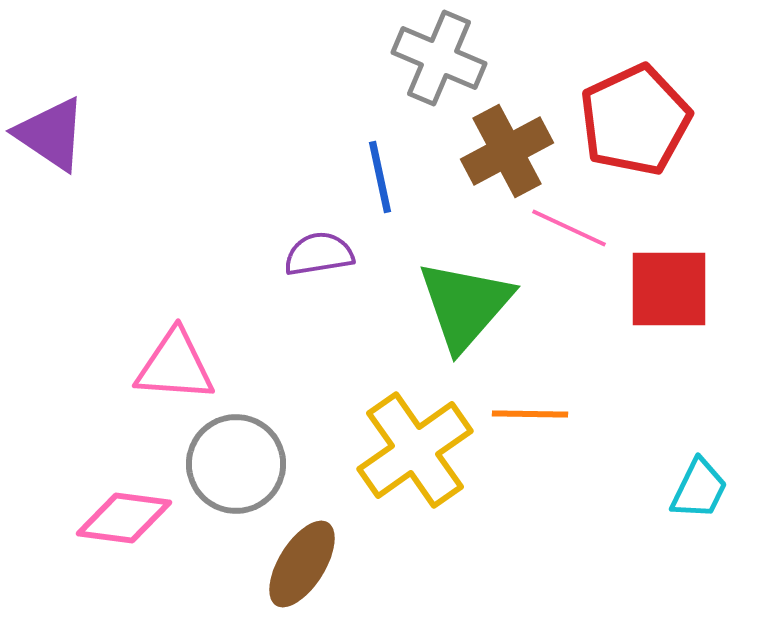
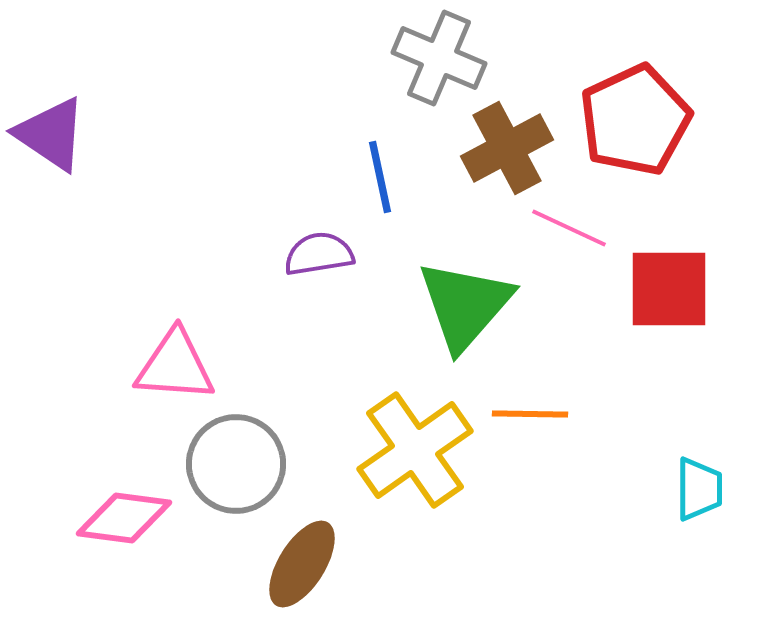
brown cross: moved 3 px up
cyan trapezoid: rotated 26 degrees counterclockwise
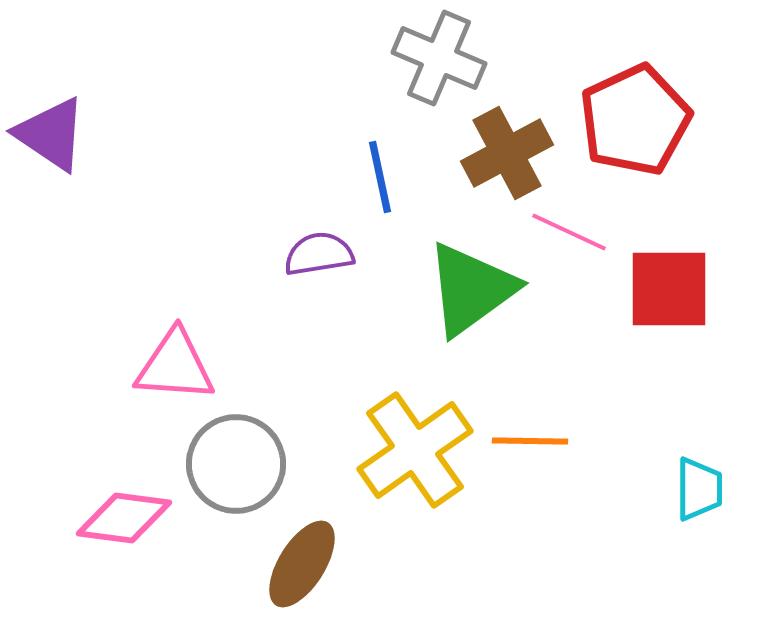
brown cross: moved 5 px down
pink line: moved 4 px down
green triangle: moved 6 px right, 16 px up; rotated 13 degrees clockwise
orange line: moved 27 px down
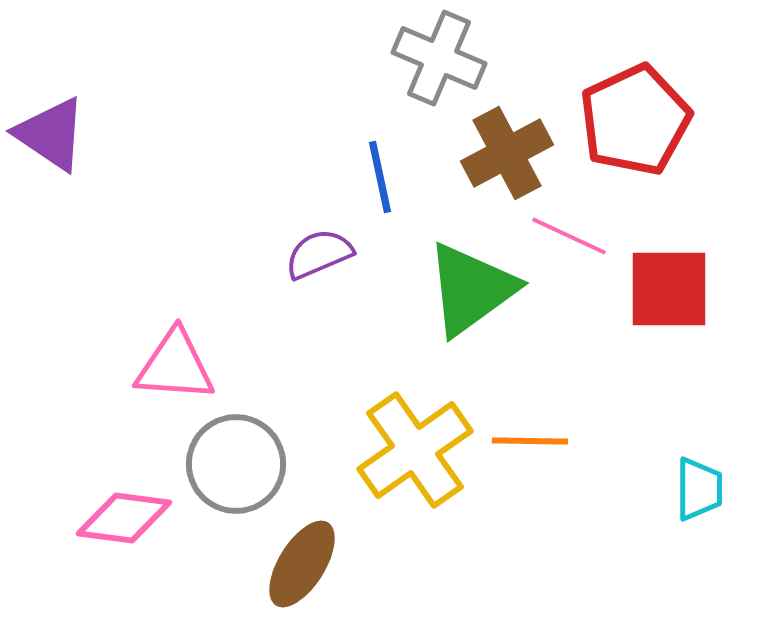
pink line: moved 4 px down
purple semicircle: rotated 14 degrees counterclockwise
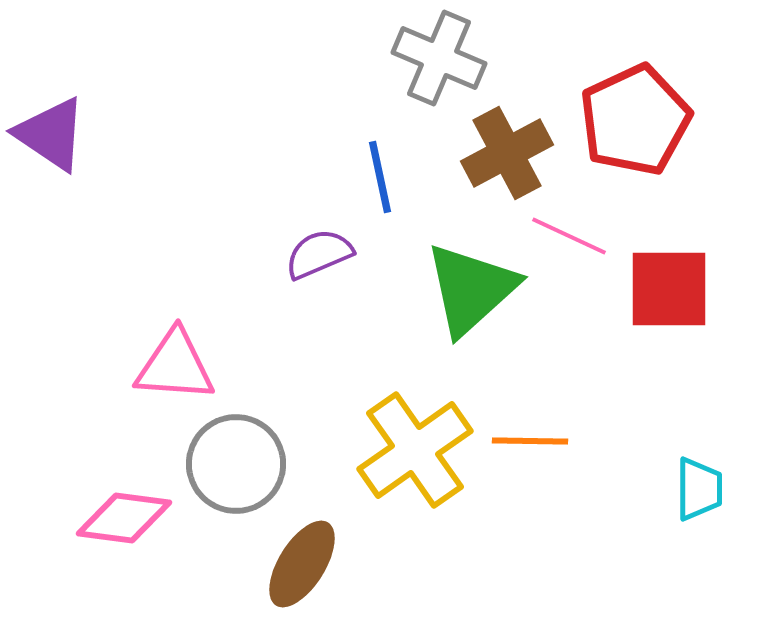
green triangle: rotated 6 degrees counterclockwise
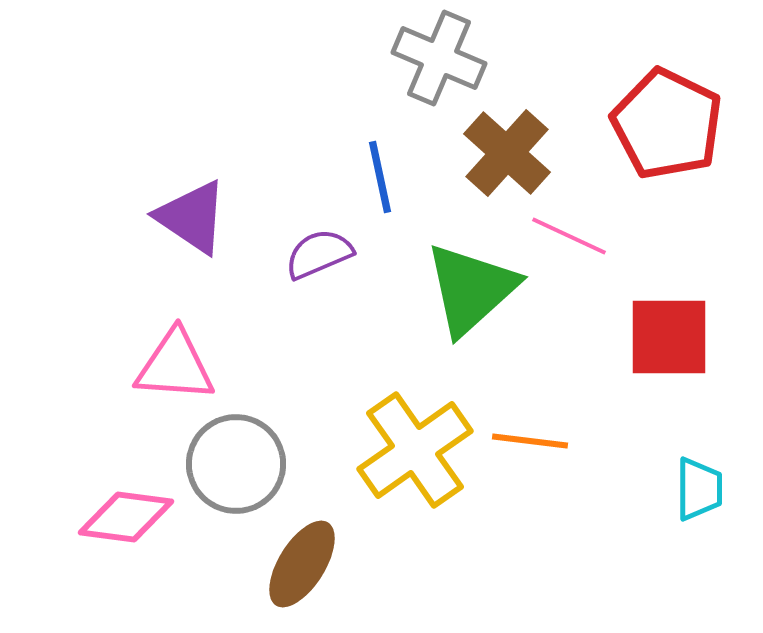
red pentagon: moved 32 px right, 4 px down; rotated 21 degrees counterclockwise
purple triangle: moved 141 px right, 83 px down
brown cross: rotated 20 degrees counterclockwise
red square: moved 48 px down
orange line: rotated 6 degrees clockwise
pink diamond: moved 2 px right, 1 px up
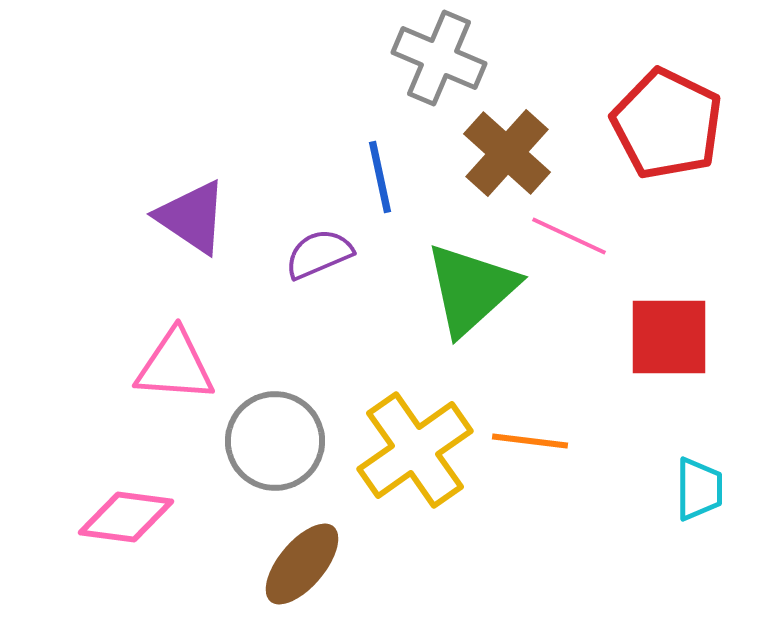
gray circle: moved 39 px right, 23 px up
brown ellipse: rotated 8 degrees clockwise
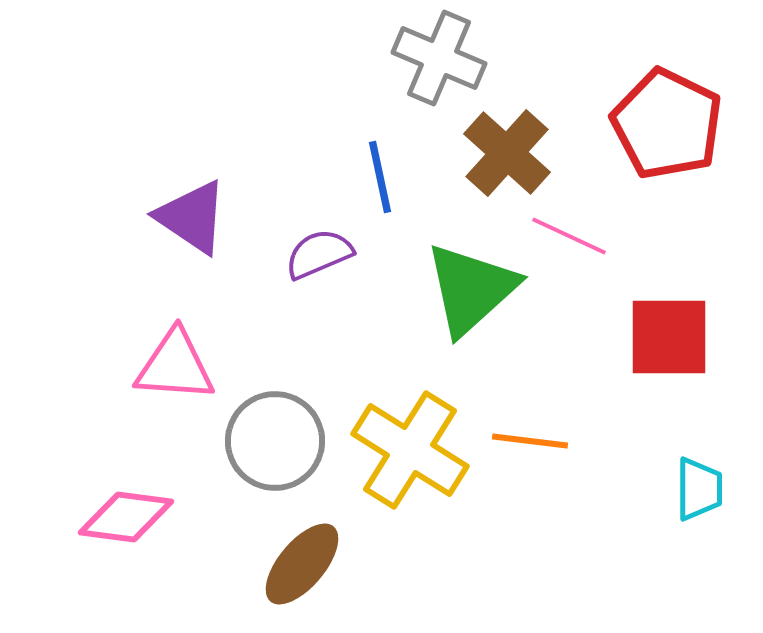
yellow cross: moved 5 px left; rotated 23 degrees counterclockwise
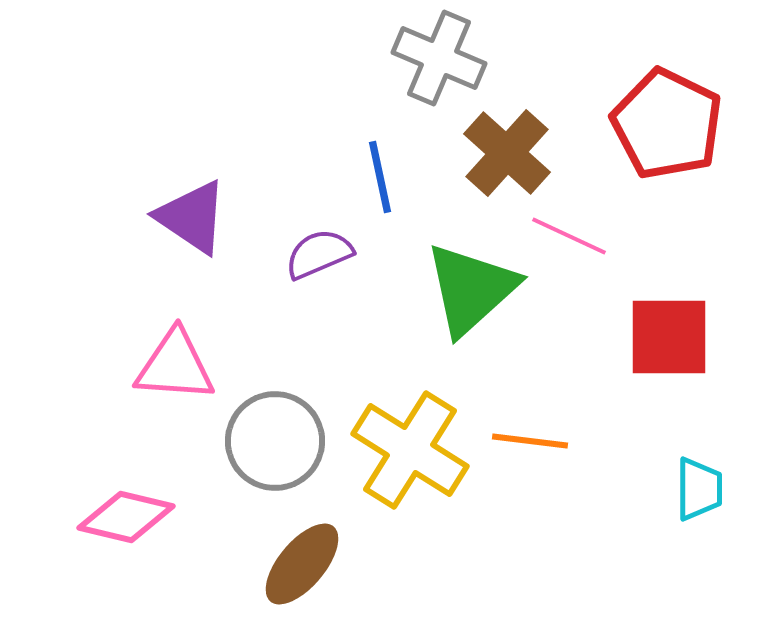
pink diamond: rotated 6 degrees clockwise
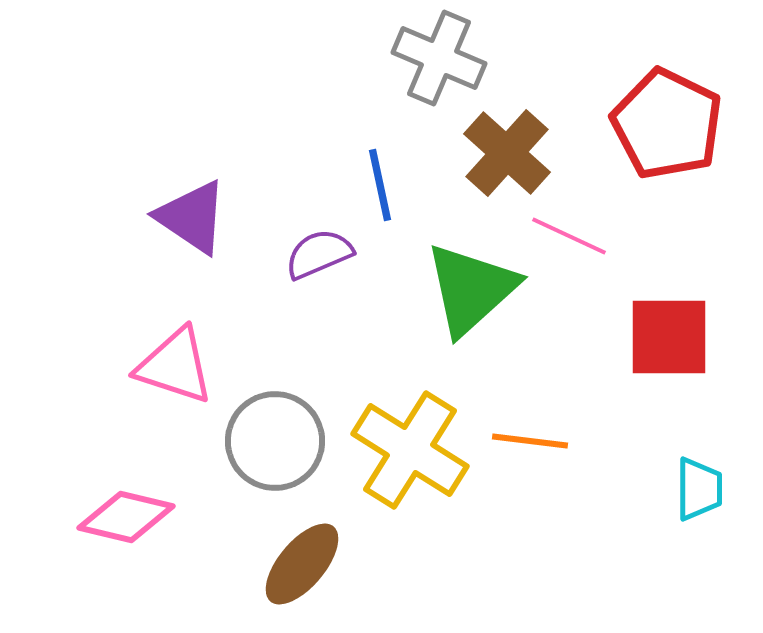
blue line: moved 8 px down
pink triangle: rotated 14 degrees clockwise
